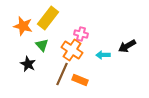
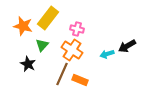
pink cross: moved 4 px left, 5 px up
green triangle: rotated 24 degrees clockwise
cyan arrow: moved 4 px right, 1 px up; rotated 16 degrees counterclockwise
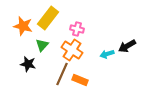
black star: rotated 14 degrees counterclockwise
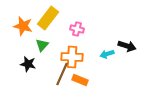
black arrow: rotated 132 degrees counterclockwise
orange cross: moved 7 px down; rotated 30 degrees counterclockwise
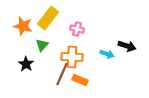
cyan arrow: rotated 144 degrees counterclockwise
black star: moved 2 px left; rotated 21 degrees clockwise
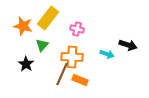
black arrow: moved 1 px right, 1 px up
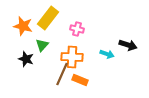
black star: moved 5 px up; rotated 14 degrees counterclockwise
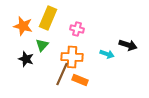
yellow rectangle: rotated 15 degrees counterclockwise
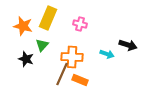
pink cross: moved 3 px right, 5 px up
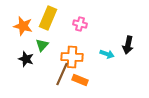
black arrow: rotated 84 degrees clockwise
